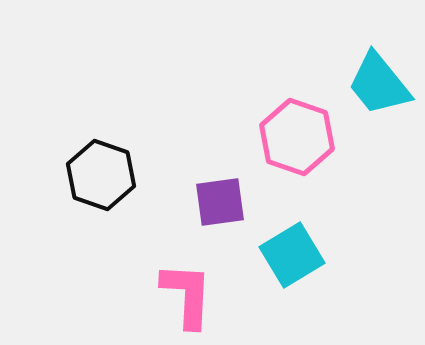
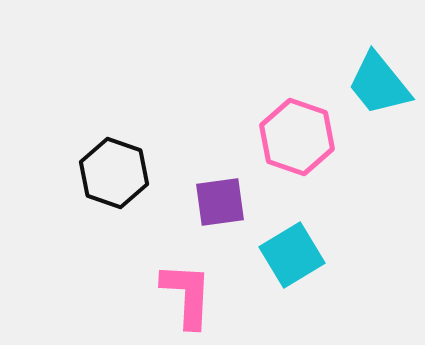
black hexagon: moved 13 px right, 2 px up
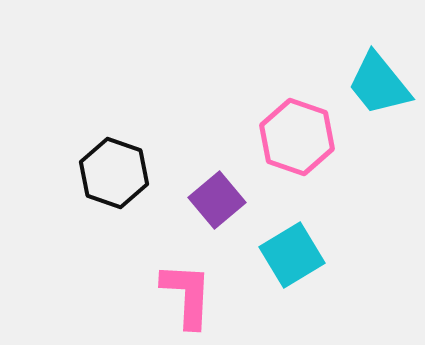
purple square: moved 3 px left, 2 px up; rotated 32 degrees counterclockwise
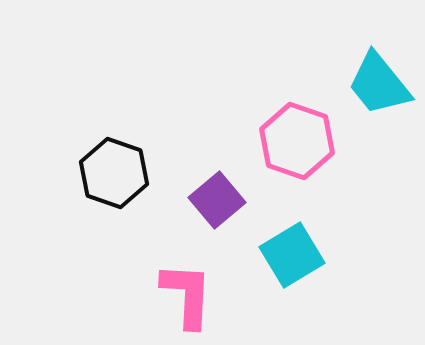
pink hexagon: moved 4 px down
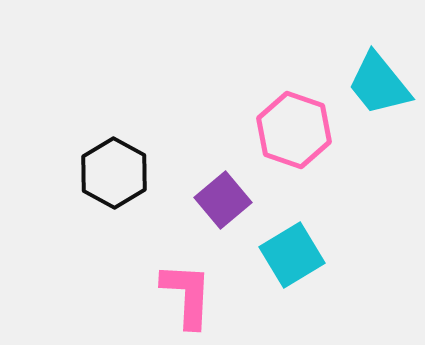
pink hexagon: moved 3 px left, 11 px up
black hexagon: rotated 10 degrees clockwise
purple square: moved 6 px right
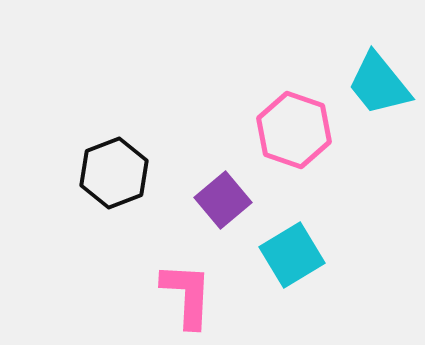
black hexagon: rotated 10 degrees clockwise
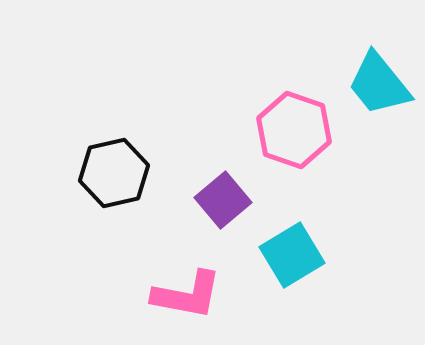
black hexagon: rotated 8 degrees clockwise
pink L-shape: rotated 98 degrees clockwise
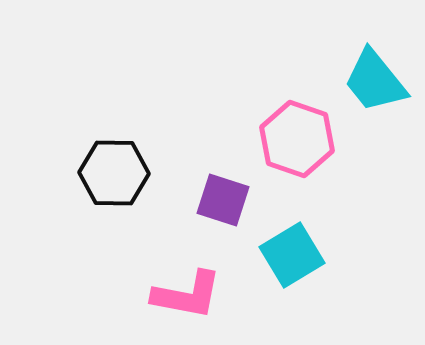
cyan trapezoid: moved 4 px left, 3 px up
pink hexagon: moved 3 px right, 9 px down
black hexagon: rotated 14 degrees clockwise
purple square: rotated 32 degrees counterclockwise
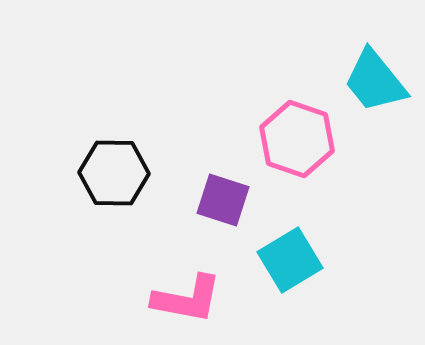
cyan square: moved 2 px left, 5 px down
pink L-shape: moved 4 px down
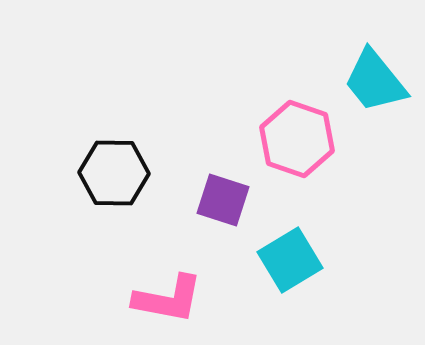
pink L-shape: moved 19 px left
